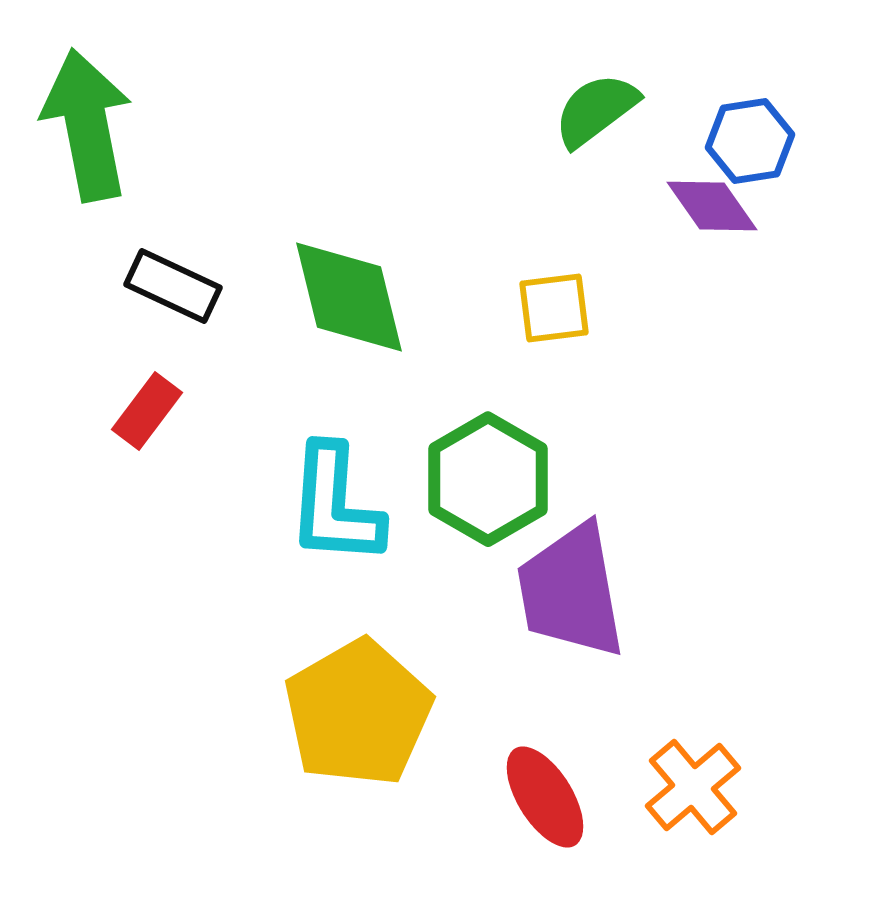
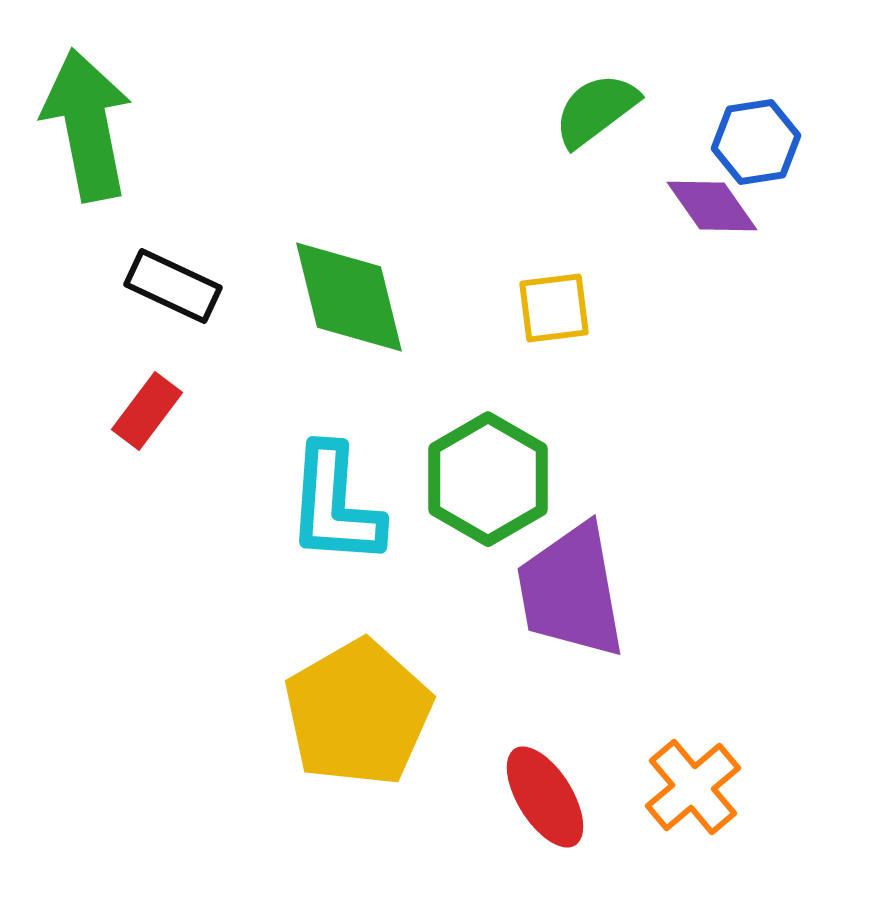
blue hexagon: moved 6 px right, 1 px down
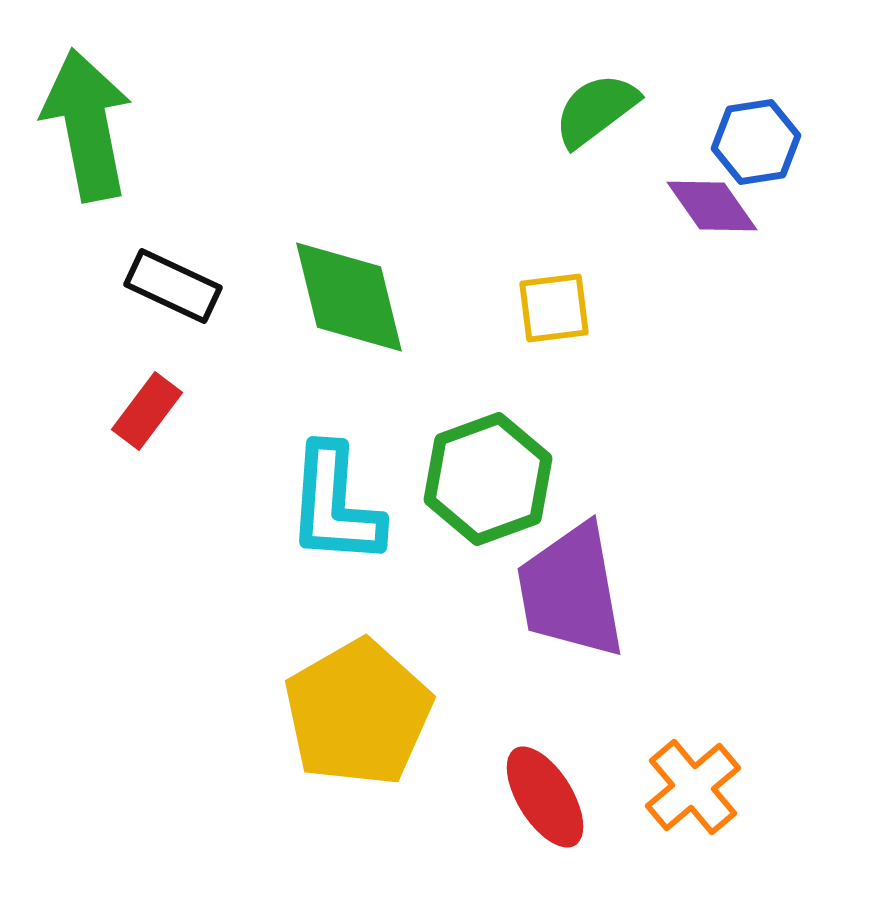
green hexagon: rotated 10 degrees clockwise
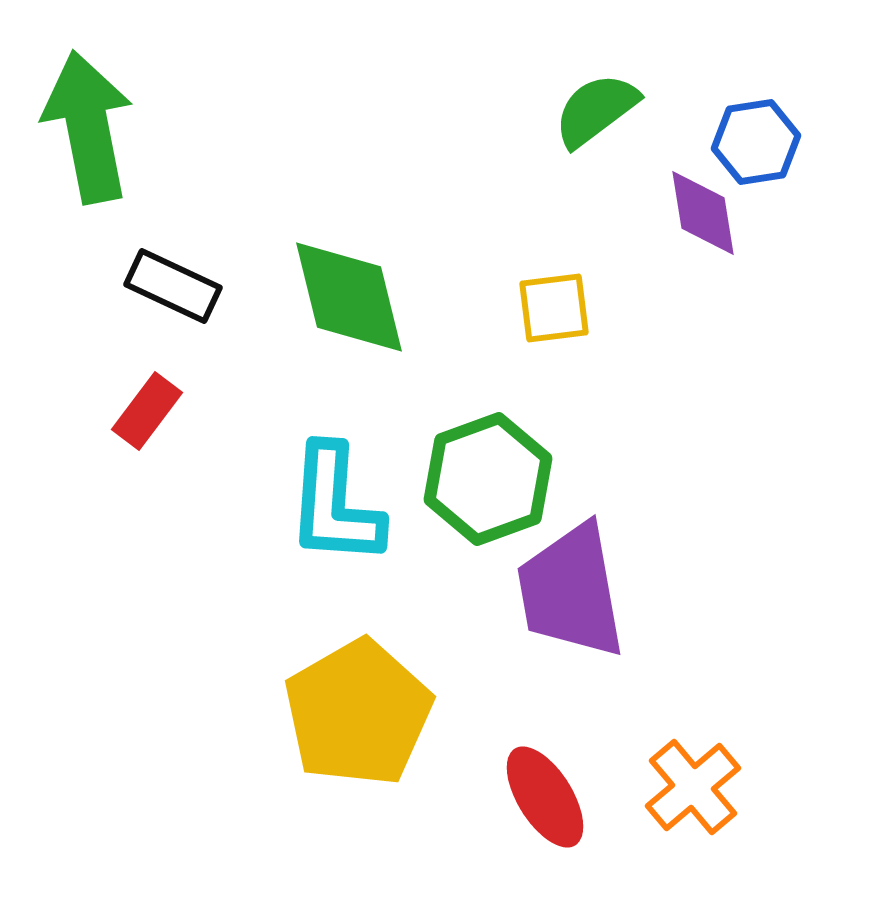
green arrow: moved 1 px right, 2 px down
purple diamond: moved 9 px left, 7 px down; rotated 26 degrees clockwise
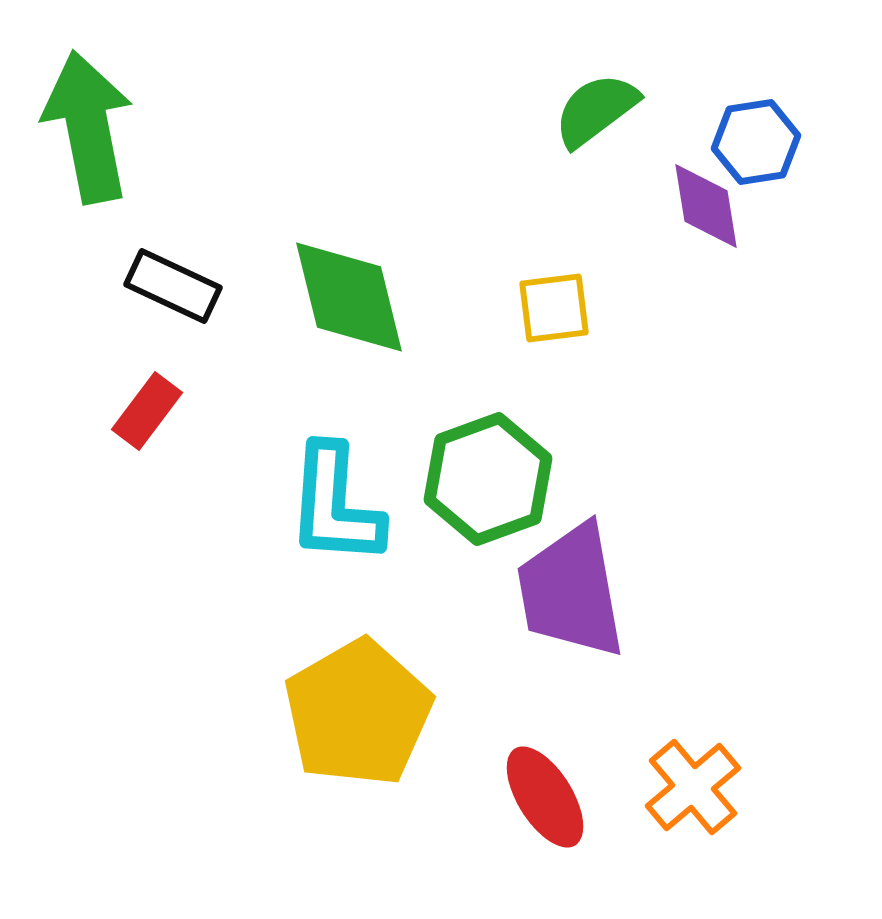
purple diamond: moved 3 px right, 7 px up
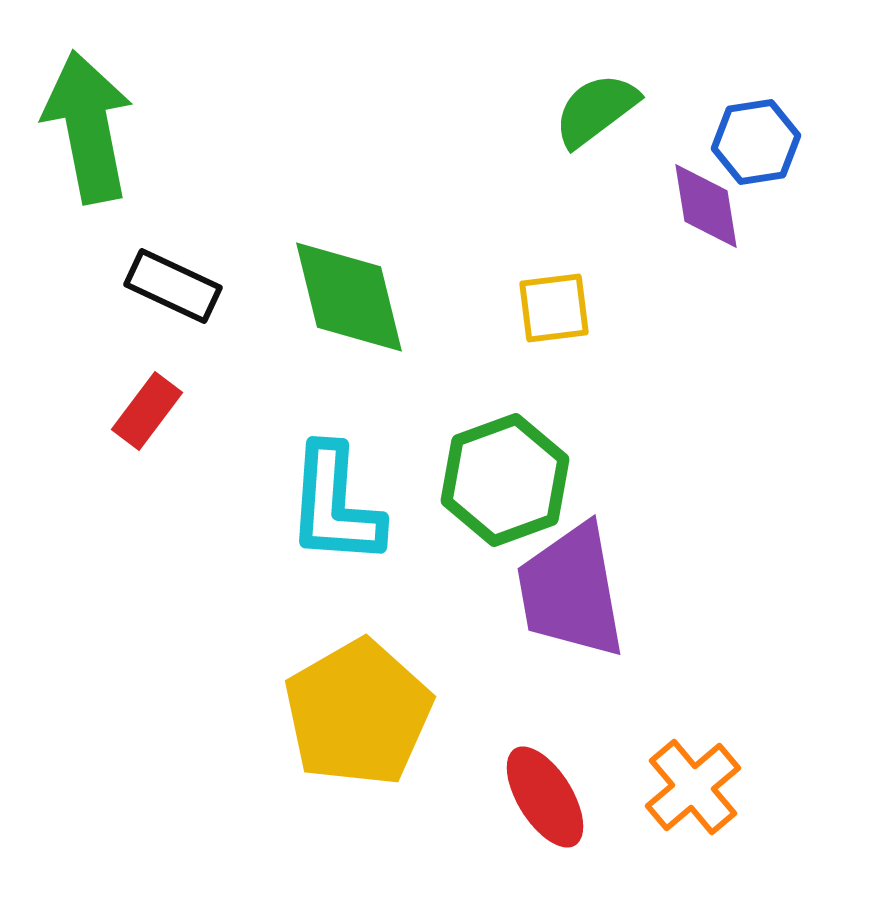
green hexagon: moved 17 px right, 1 px down
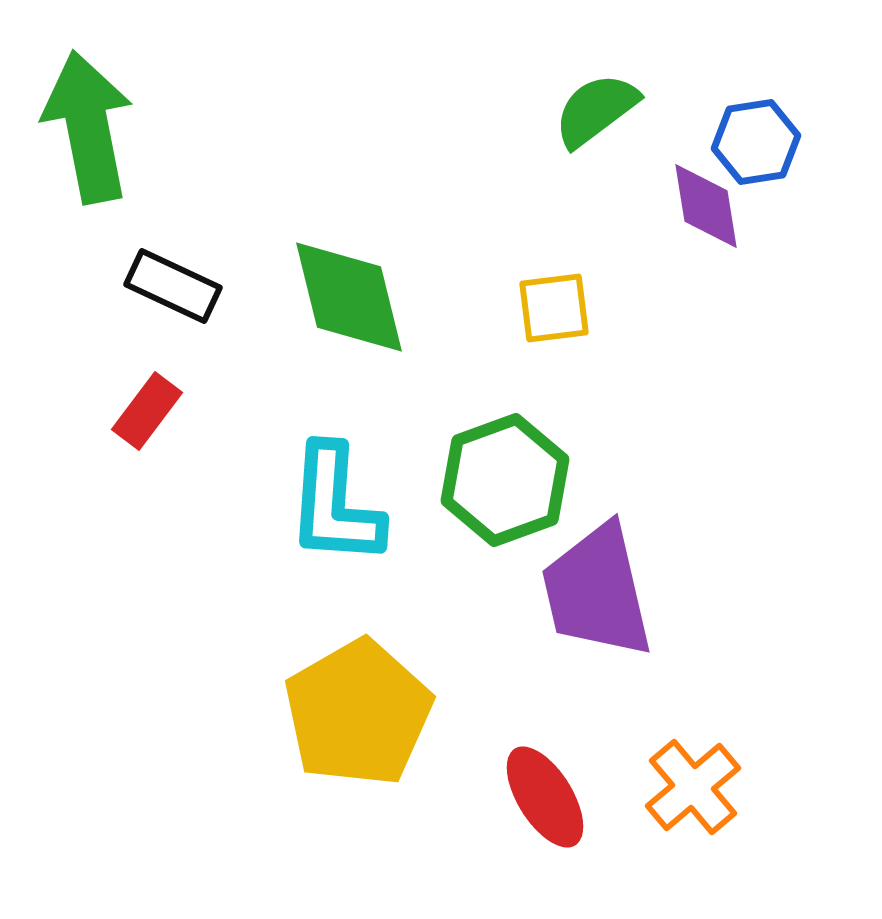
purple trapezoid: moved 26 px right; rotated 3 degrees counterclockwise
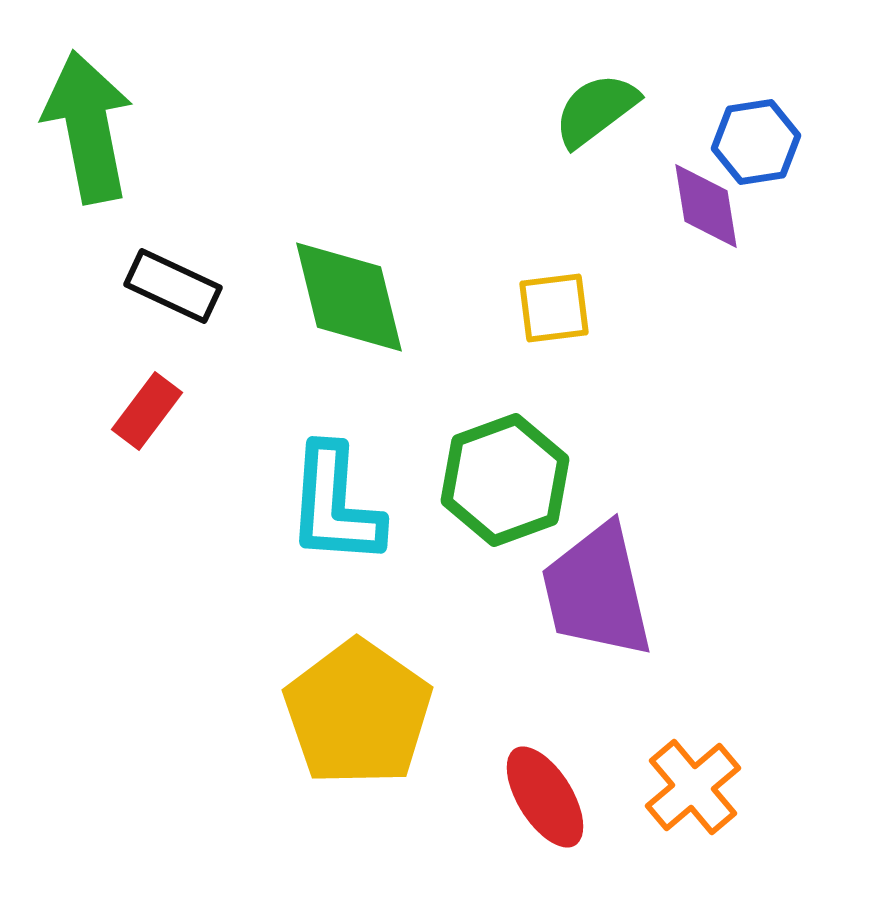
yellow pentagon: rotated 7 degrees counterclockwise
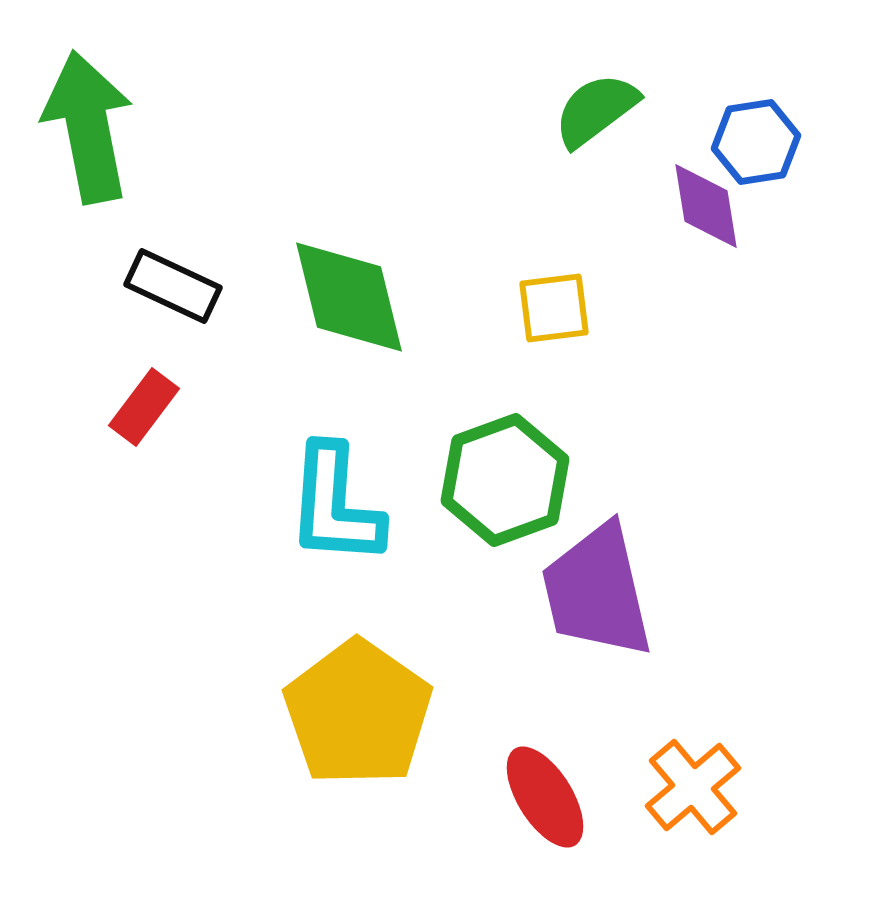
red rectangle: moved 3 px left, 4 px up
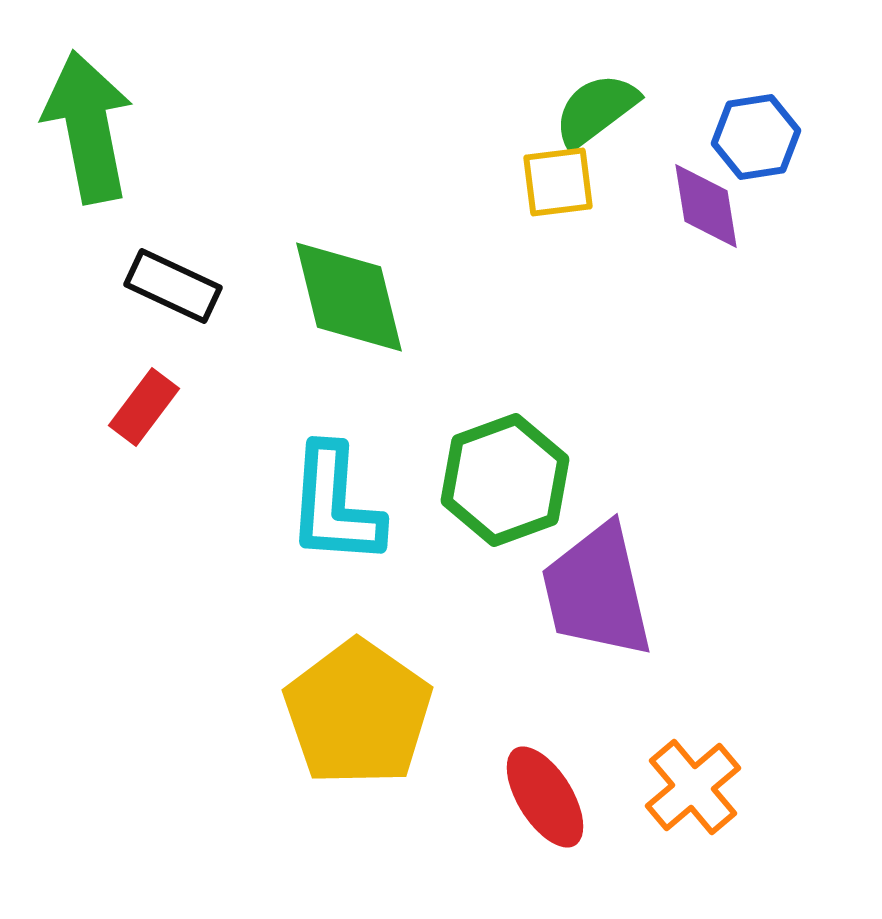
blue hexagon: moved 5 px up
yellow square: moved 4 px right, 126 px up
